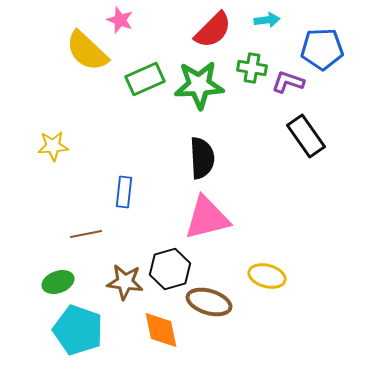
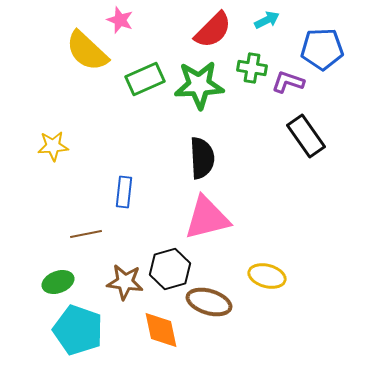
cyan arrow: rotated 20 degrees counterclockwise
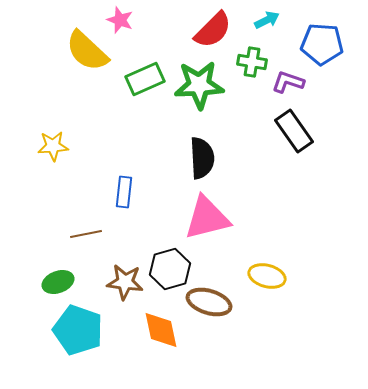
blue pentagon: moved 5 px up; rotated 6 degrees clockwise
green cross: moved 6 px up
black rectangle: moved 12 px left, 5 px up
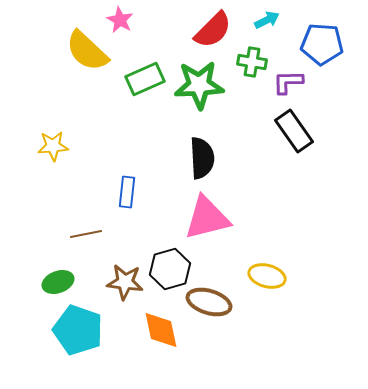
pink star: rotated 8 degrees clockwise
purple L-shape: rotated 20 degrees counterclockwise
blue rectangle: moved 3 px right
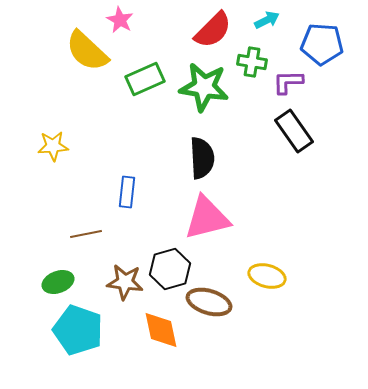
green star: moved 5 px right, 2 px down; rotated 12 degrees clockwise
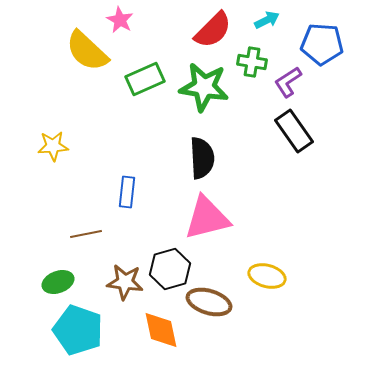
purple L-shape: rotated 32 degrees counterclockwise
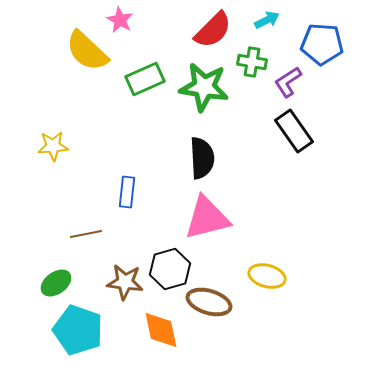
green ellipse: moved 2 px left, 1 px down; rotated 16 degrees counterclockwise
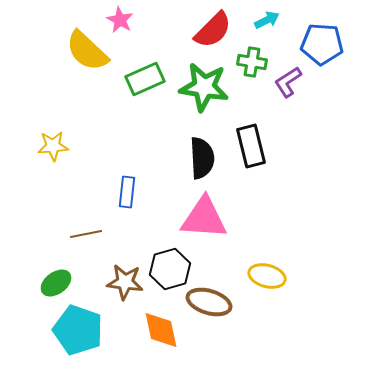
black rectangle: moved 43 px left, 15 px down; rotated 21 degrees clockwise
pink triangle: moved 3 px left; rotated 18 degrees clockwise
